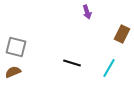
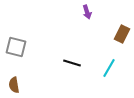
brown semicircle: moved 1 px right, 13 px down; rotated 77 degrees counterclockwise
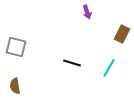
brown semicircle: moved 1 px right, 1 px down
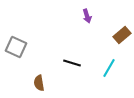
purple arrow: moved 4 px down
brown rectangle: moved 1 px down; rotated 24 degrees clockwise
gray square: rotated 10 degrees clockwise
brown semicircle: moved 24 px right, 3 px up
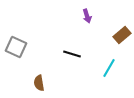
black line: moved 9 px up
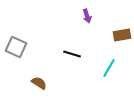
brown rectangle: rotated 30 degrees clockwise
brown semicircle: rotated 133 degrees clockwise
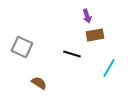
brown rectangle: moved 27 px left
gray square: moved 6 px right
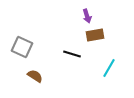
brown semicircle: moved 4 px left, 7 px up
